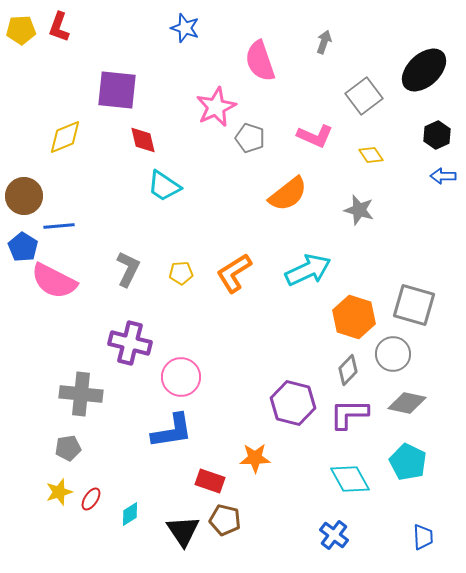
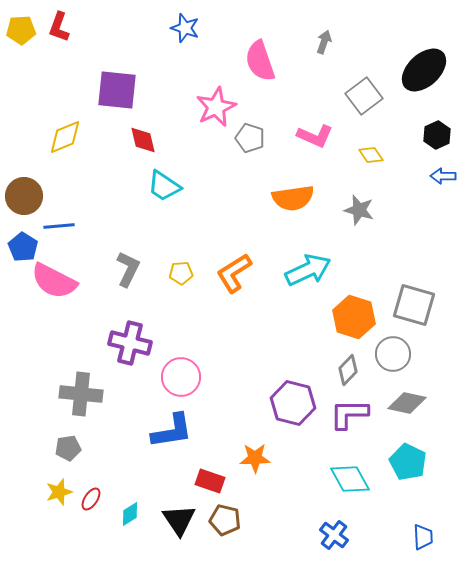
orange semicircle at (288, 194): moved 5 px right, 4 px down; rotated 30 degrees clockwise
black triangle at (183, 531): moved 4 px left, 11 px up
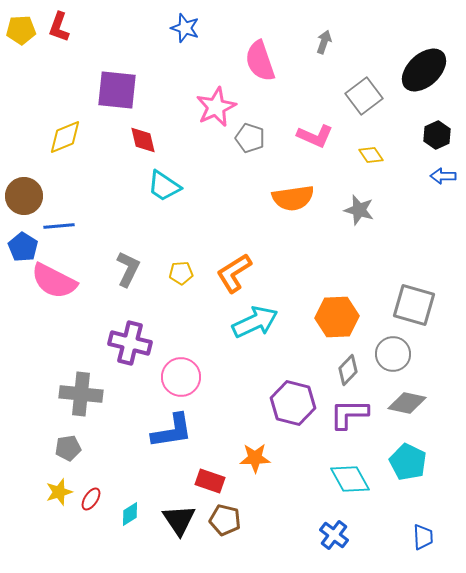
cyan arrow at (308, 270): moved 53 px left, 52 px down
orange hexagon at (354, 317): moved 17 px left; rotated 21 degrees counterclockwise
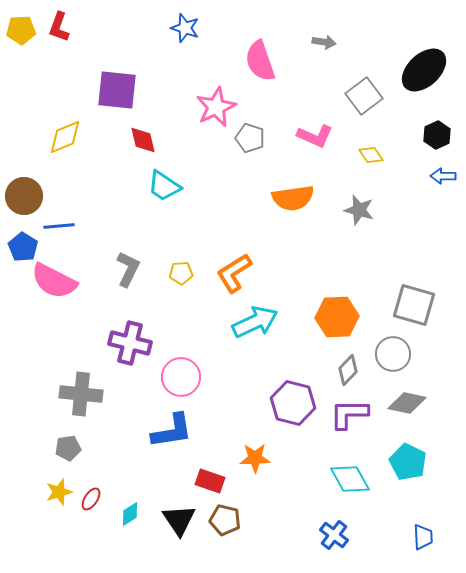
gray arrow at (324, 42): rotated 80 degrees clockwise
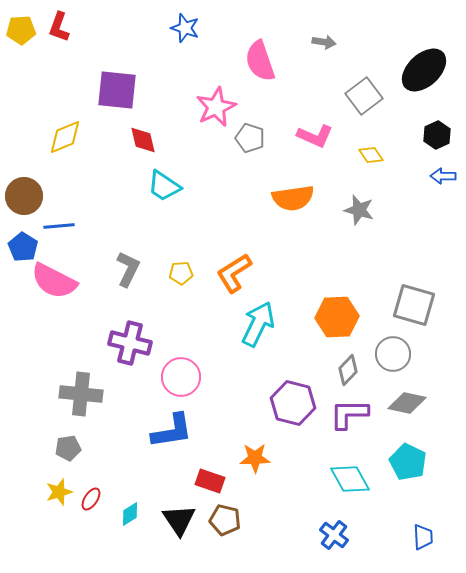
cyan arrow at (255, 322): moved 3 px right, 2 px down; rotated 39 degrees counterclockwise
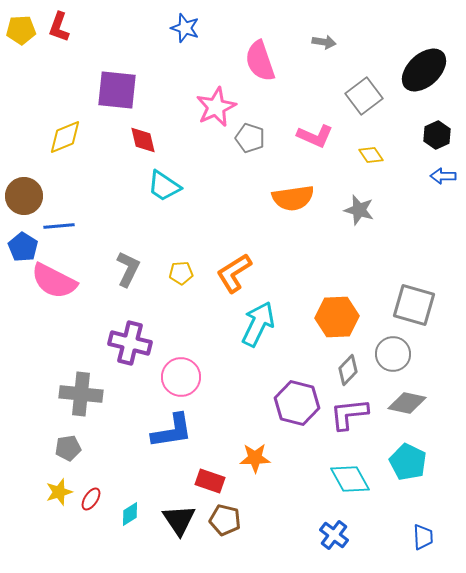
purple hexagon at (293, 403): moved 4 px right
purple L-shape at (349, 414): rotated 6 degrees counterclockwise
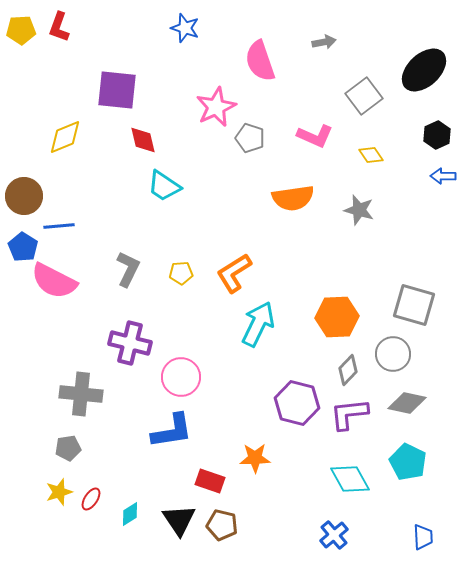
gray arrow at (324, 42): rotated 20 degrees counterclockwise
brown pentagon at (225, 520): moved 3 px left, 5 px down
blue cross at (334, 535): rotated 12 degrees clockwise
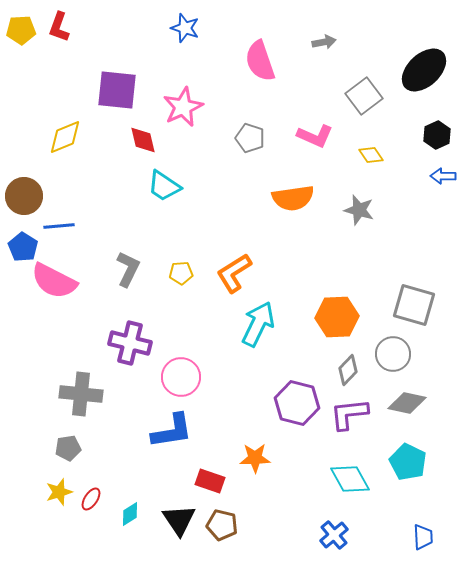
pink star at (216, 107): moved 33 px left
